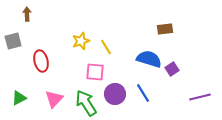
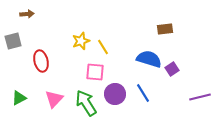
brown arrow: rotated 88 degrees clockwise
yellow line: moved 3 px left
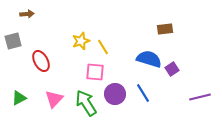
red ellipse: rotated 15 degrees counterclockwise
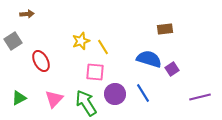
gray square: rotated 18 degrees counterclockwise
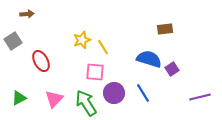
yellow star: moved 1 px right, 1 px up
purple circle: moved 1 px left, 1 px up
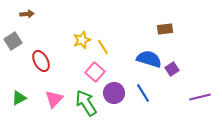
pink square: rotated 36 degrees clockwise
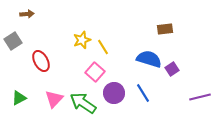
green arrow: moved 3 px left; rotated 24 degrees counterclockwise
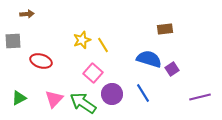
gray square: rotated 30 degrees clockwise
yellow line: moved 2 px up
red ellipse: rotated 45 degrees counterclockwise
pink square: moved 2 px left, 1 px down
purple circle: moved 2 px left, 1 px down
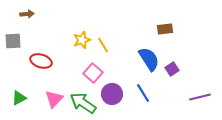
blue semicircle: rotated 40 degrees clockwise
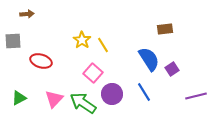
yellow star: rotated 18 degrees counterclockwise
blue line: moved 1 px right, 1 px up
purple line: moved 4 px left, 1 px up
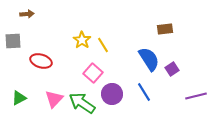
green arrow: moved 1 px left
